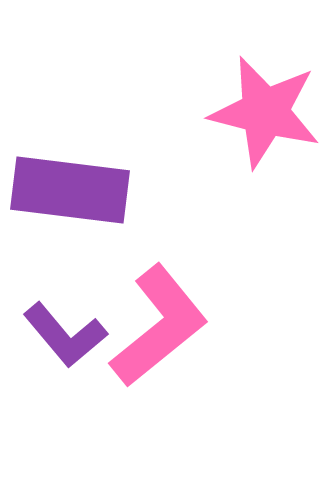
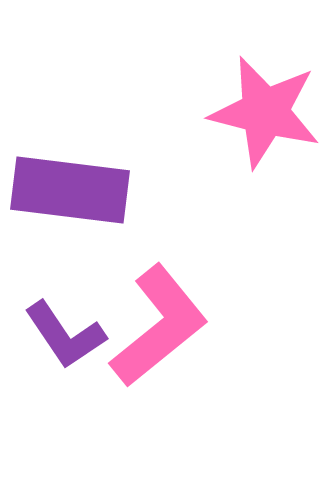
purple L-shape: rotated 6 degrees clockwise
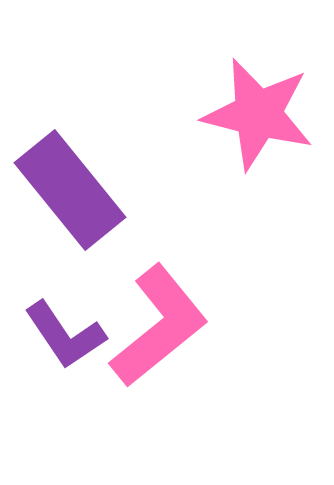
pink star: moved 7 px left, 2 px down
purple rectangle: rotated 44 degrees clockwise
